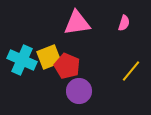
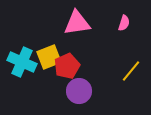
cyan cross: moved 2 px down
red pentagon: rotated 25 degrees clockwise
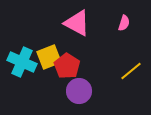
pink triangle: rotated 36 degrees clockwise
red pentagon: rotated 15 degrees counterclockwise
yellow line: rotated 10 degrees clockwise
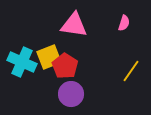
pink triangle: moved 3 px left, 2 px down; rotated 20 degrees counterclockwise
red pentagon: moved 2 px left
yellow line: rotated 15 degrees counterclockwise
purple circle: moved 8 px left, 3 px down
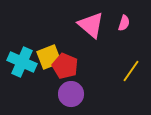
pink triangle: moved 17 px right; rotated 32 degrees clockwise
red pentagon: rotated 10 degrees counterclockwise
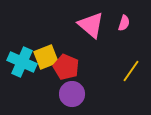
yellow square: moved 3 px left
red pentagon: moved 1 px right, 1 px down
purple circle: moved 1 px right
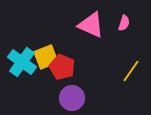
pink triangle: rotated 16 degrees counterclockwise
cyan cross: rotated 12 degrees clockwise
red pentagon: moved 4 px left
purple circle: moved 4 px down
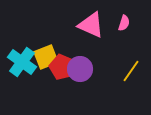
purple circle: moved 8 px right, 29 px up
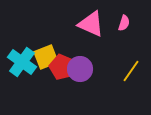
pink triangle: moved 1 px up
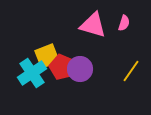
pink triangle: moved 2 px right, 1 px down; rotated 8 degrees counterclockwise
yellow square: moved 1 px right, 1 px up
cyan cross: moved 10 px right, 11 px down; rotated 20 degrees clockwise
